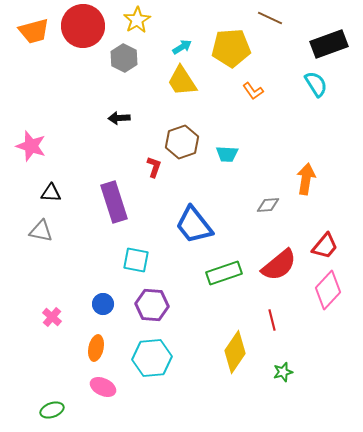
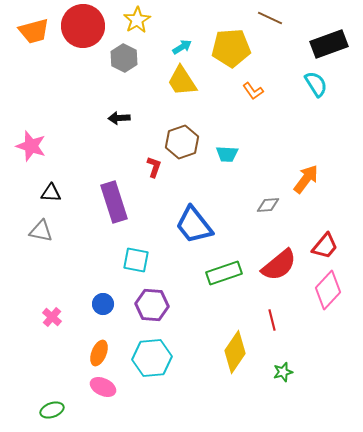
orange arrow: rotated 28 degrees clockwise
orange ellipse: moved 3 px right, 5 px down; rotated 10 degrees clockwise
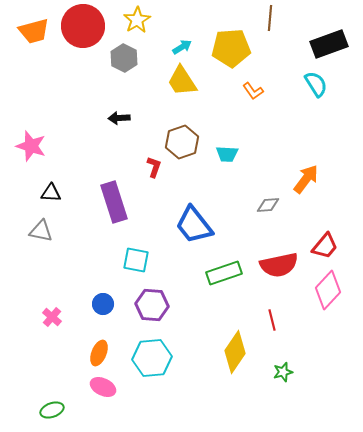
brown line: rotated 70 degrees clockwise
red semicircle: rotated 27 degrees clockwise
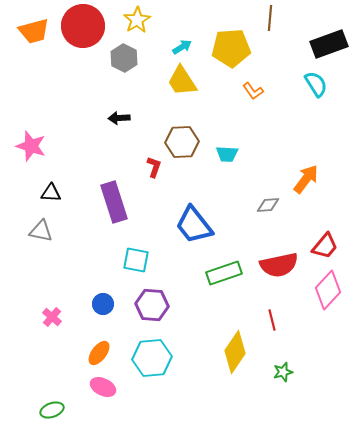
brown hexagon: rotated 16 degrees clockwise
orange ellipse: rotated 15 degrees clockwise
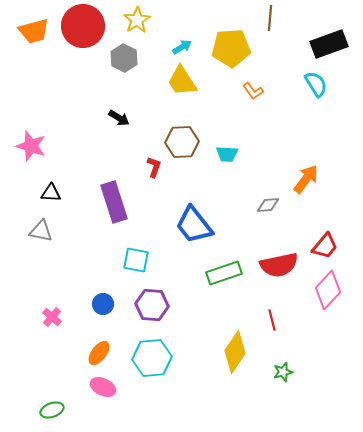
black arrow: rotated 145 degrees counterclockwise
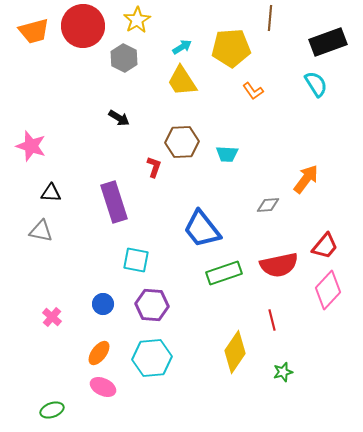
black rectangle: moved 1 px left, 2 px up
blue trapezoid: moved 8 px right, 4 px down
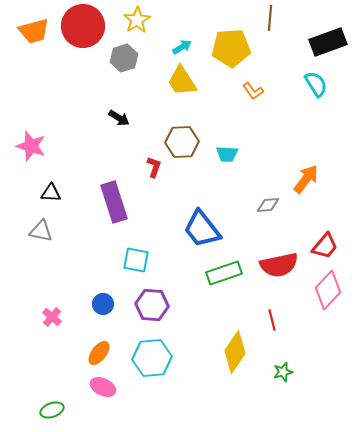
gray hexagon: rotated 16 degrees clockwise
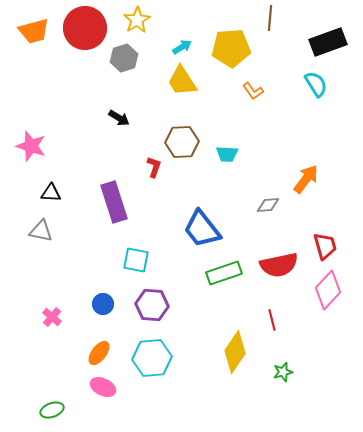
red circle: moved 2 px right, 2 px down
red trapezoid: rotated 56 degrees counterclockwise
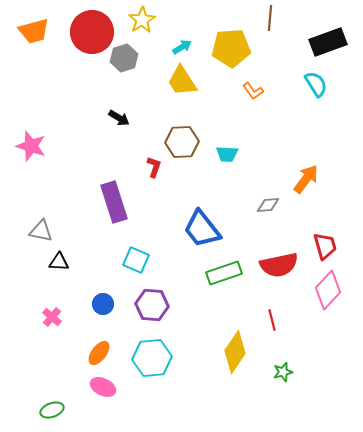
yellow star: moved 5 px right
red circle: moved 7 px right, 4 px down
black triangle: moved 8 px right, 69 px down
cyan square: rotated 12 degrees clockwise
